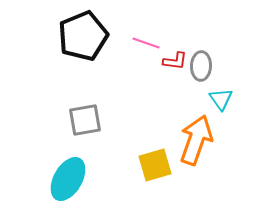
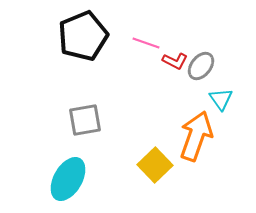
red L-shape: rotated 20 degrees clockwise
gray ellipse: rotated 36 degrees clockwise
orange arrow: moved 4 px up
yellow square: rotated 28 degrees counterclockwise
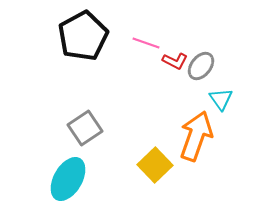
black pentagon: rotated 6 degrees counterclockwise
gray square: moved 8 px down; rotated 24 degrees counterclockwise
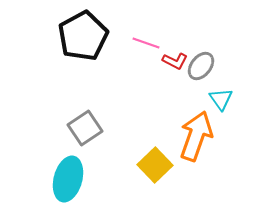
cyan ellipse: rotated 15 degrees counterclockwise
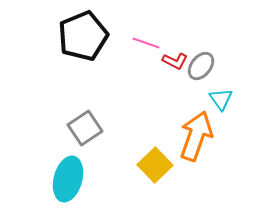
black pentagon: rotated 6 degrees clockwise
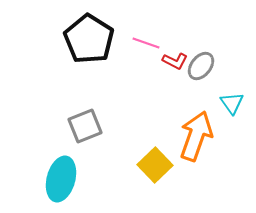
black pentagon: moved 6 px right, 3 px down; rotated 18 degrees counterclockwise
cyan triangle: moved 11 px right, 4 px down
gray square: moved 2 px up; rotated 12 degrees clockwise
cyan ellipse: moved 7 px left
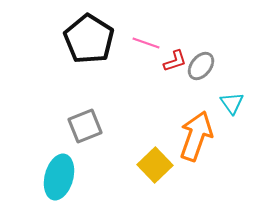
red L-shape: rotated 45 degrees counterclockwise
cyan ellipse: moved 2 px left, 2 px up
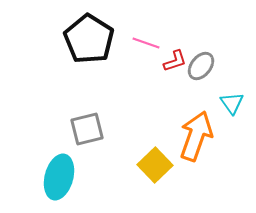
gray square: moved 2 px right, 3 px down; rotated 8 degrees clockwise
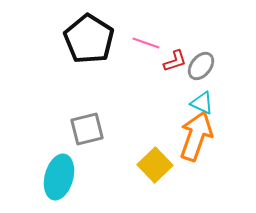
cyan triangle: moved 30 px left; rotated 30 degrees counterclockwise
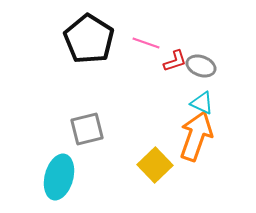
gray ellipse: rotated 72 degrees clockwise
